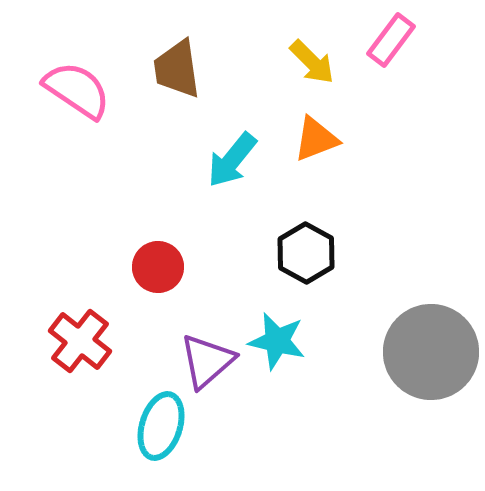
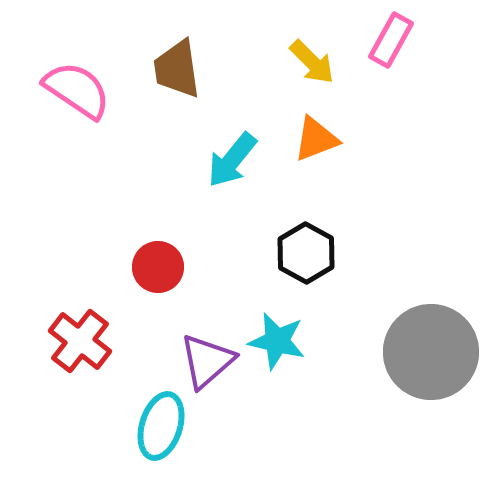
pink rectangle: rotated 8 degrees counterclockwise
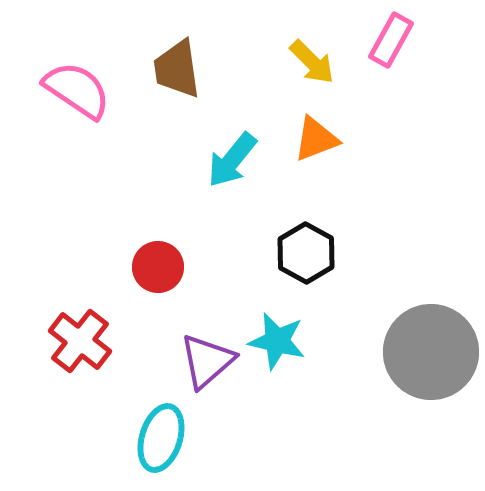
cyan ellipse: moved 12 px down
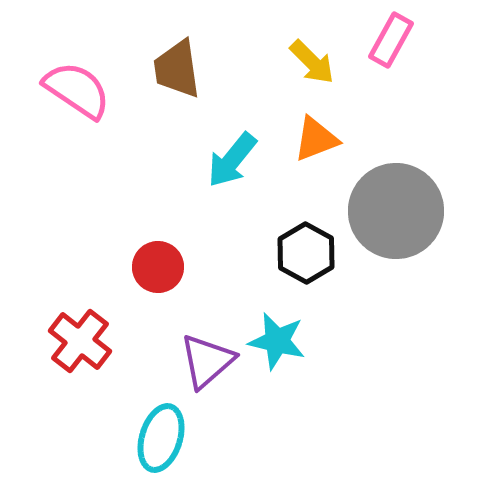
gray circle: moved 35 px left, 141 px up
